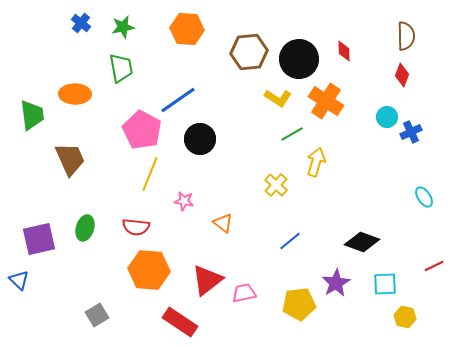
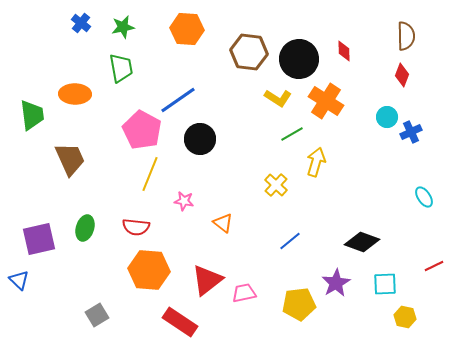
brown hexagon at (249, 52): rotated 12 degrees clockwise
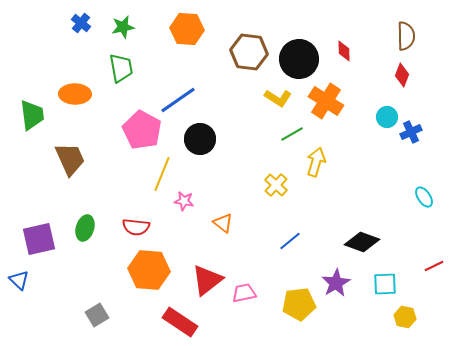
yellow line at (150, 174): moved 12 px right
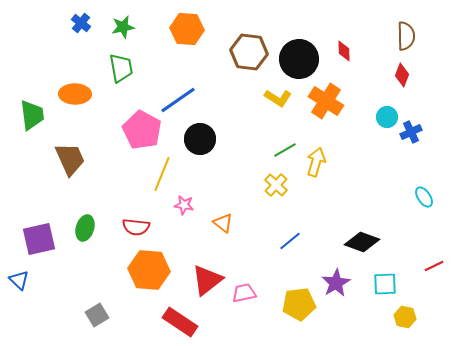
green line at (292, 134): moved 7 px left, 16 px down
pink star at (184, 201): moved 4 px down
